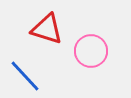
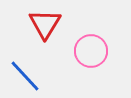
red triangle: moved 2 px left, 5 px up; rotated 44 degrees clockwise
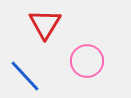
pink circle: moved 4 px left, 10 px down
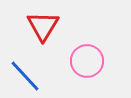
red triangle: moved 2 px left, 2 px down
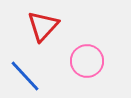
red triangle: rotated 12 degrees clockwise
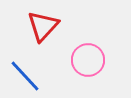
pink circle: moved 1 px right, 1 px up
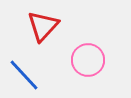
blue line: moved 1 px left, 1 px up
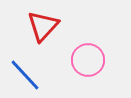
blue line: moved 1 px right
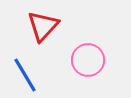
blue line: rotated 12 degrees clockwise
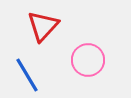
blue line: moved 2 px right
